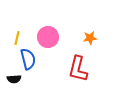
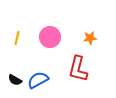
pink circle: moved 2 px right
blue semicircle: moved 10 px right, 21 px down; rotated 105 degrees counterclockwise
black semicircle: moved 1 px right, 1 px down; rotated 32 degrees clockwise
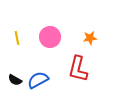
yellow line: rotated 24 degrees counterclockwise
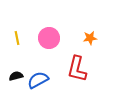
pink circle: moved 1 px left, 1 px down
red L-shape: moved 1 px left
black semicircle: moved 1 px right, 4 px up; rotated 136 degrees clockwise
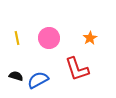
orange star: rotated 24 degrees counterclockwise
red L-shape: rotated 32 degrees counterclockwise
black semicircle: rotated 32 degrees clockwise
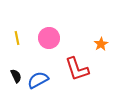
orange star: moved 11 px right, 6 px down
black semicircle: rotated 48 degrees clockwise
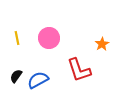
orange star: moved 1 px right
red L-shape: moved 2 px right, 1 px down
black semicircle: rotated 120 degrees counterclockwise
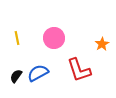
pink circle: moved 5 px right
blue semicircle: moved 7 px up
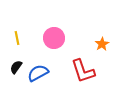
red L-shape: moved 4 px right, 1 px down
black semicircle: moved 9 px up
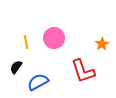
yellow line: moved 9 px right, 4 px down
blue semicircle: moved 9 px down
